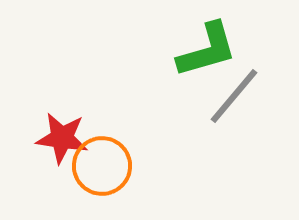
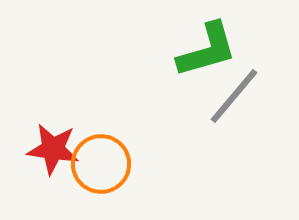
red star: moved 9 px left, 11 px down
orange circle: moved 1 px left, 2 px up
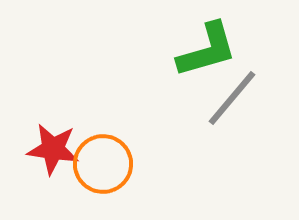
gray line: moved 2 px left, 2 px down
orange circle: moved 2 px right
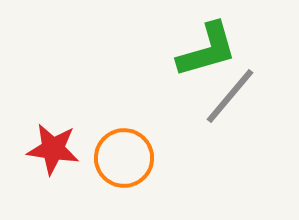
gray line: moved 2 px left, 2 px up
orange circle: moved 21 px right, 6 px up
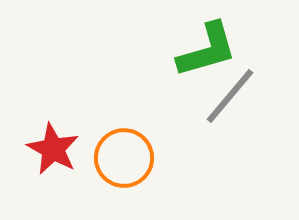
red star: rotated 20 degrees clockwise
